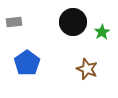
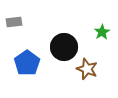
black circle: moved 9 px left, 25 px down
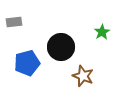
black circle: moved 3 px left
blue pentagon: rotated 20 degrees clockwise
brown star: moved 4 px left, 7 px down
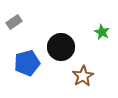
gray rectangle: rotated 28 degrees counterclockwise
green star: rotated 14 degrees counterclockwise
brown star: rotated 20 degrees clockwise
